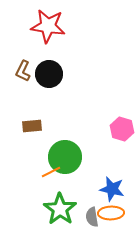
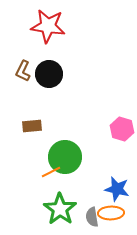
blue star: moved 5 px right
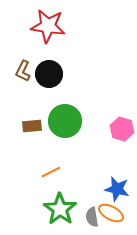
green circle: moved 36 px up
orange ellipse: rotated 30 degrees clockwise
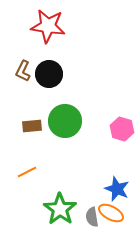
orange line: moved 24 px left
blue star: rotated 10 degrees clockwise
